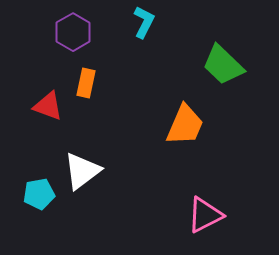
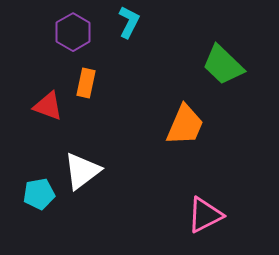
cyan L-shape: moved 15 px left
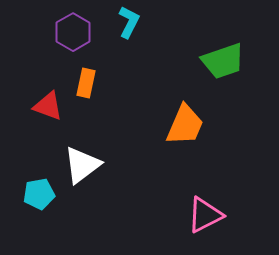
green trapezoid: moved 4 px up; rotated 63 degrees counterclockwise
white triangle: moved 6 px up
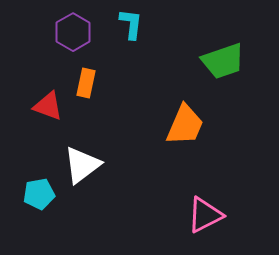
cyan L-shape: moved 2 px right, 2 px down; rotated 20 degrees counterclockwise
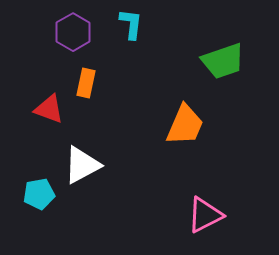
red triangle: moved 1 px right, 3 px down
white triangle: rotated 9 degrees clockwise
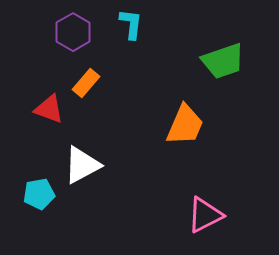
orange rectangle: rotated 28 degrees clockwise
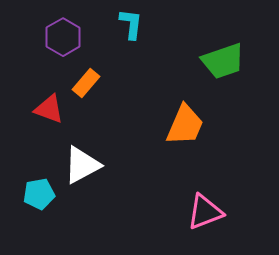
purple hexagon: moved 10 px left, 5 px down
pink triangle: moved 3 px up; rotated 6 degrees clockwise
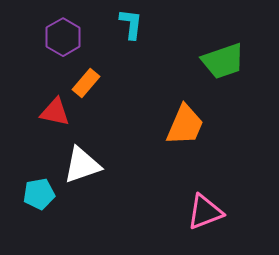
red triangle: moved 6 px right, 3 px down; rotated 8 degrees counterclockwise
white triangle: rotated 9 degrees clockwise
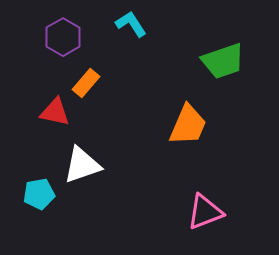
cyan L-shape: rotated 40 degrees counterclockwise
orange trapezoid: moved 3 px right
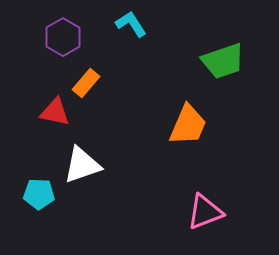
cyan pentagon: rotated 12 degrees clockwise
